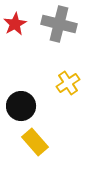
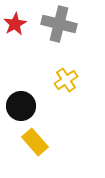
yellow cross: moved 2 px left, 3 px up
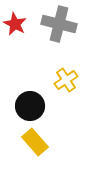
red star: rotated 15 degrees counterclockwise
black circle: moved 9 px right
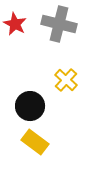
yellow cross: rotated 15 degrees counterclockwise
yellow rectangle: rotated 12 degrees counterclockwise
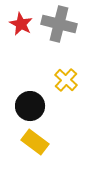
red star: moved 6 px right
